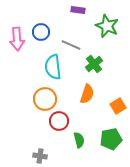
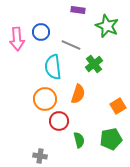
orange semicircle: moved 9 px left
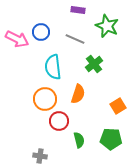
pink arrow: rotated 60 degrees counterclockwise
gray line: moved 4 px right, 6 px up
green pentagon: rotated 15 degrees clockwise
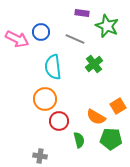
purple rectangle: moved 4 px right, 3 px down
orange semicircle: moved 18 px right, 23 px down; rotated 102 degrees clockwise
